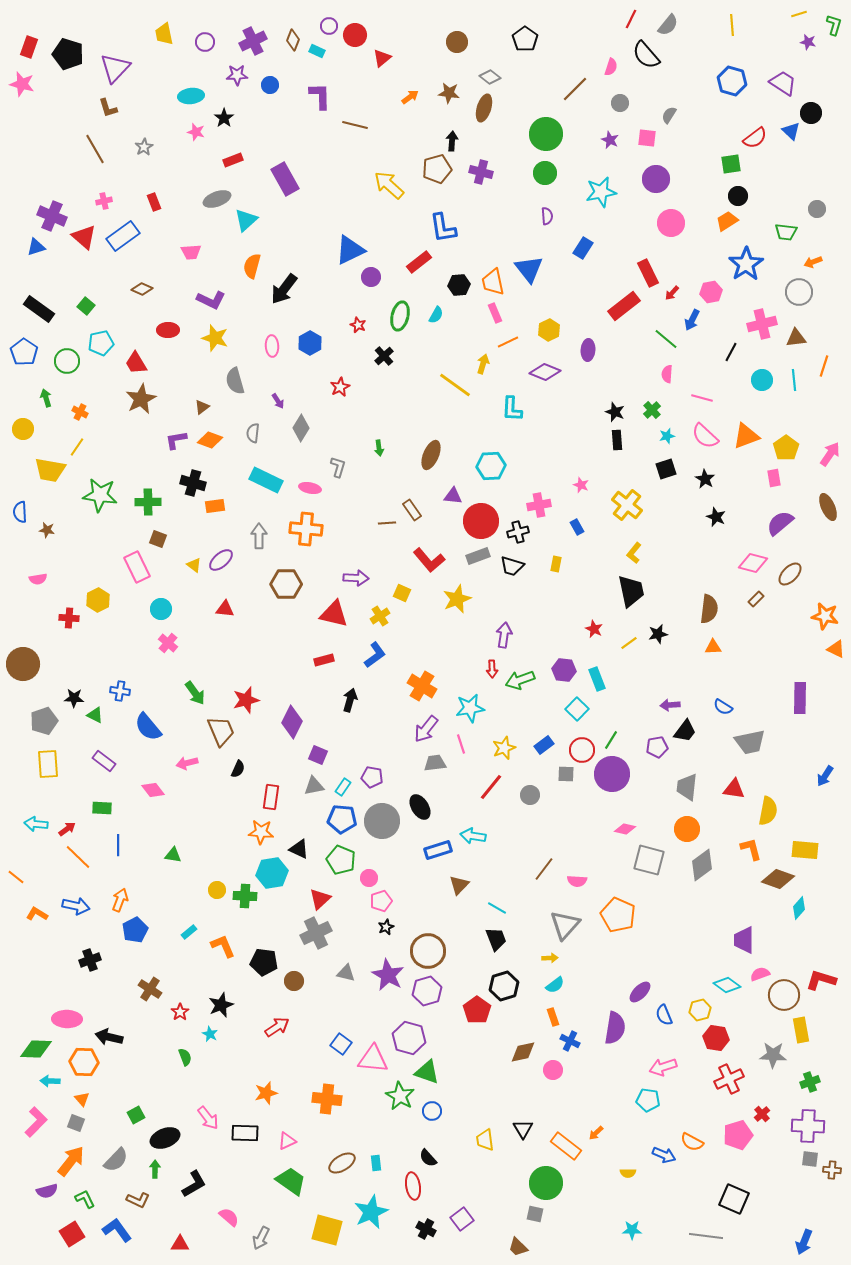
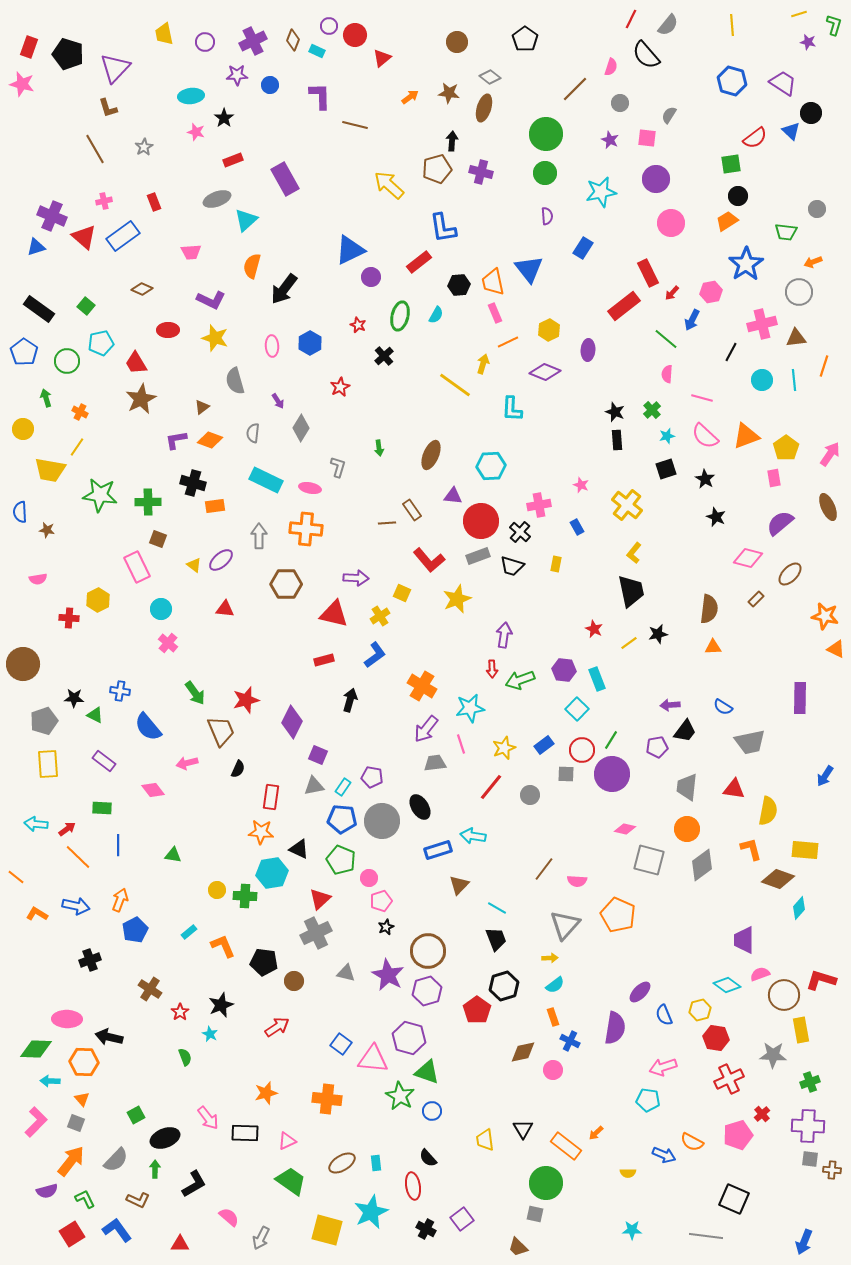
black cross at (518, 532): moved 2 px right; rotated 35 degrees counterclockwise
pink diamond at (753, 563): moved 5 px left, 5 px up
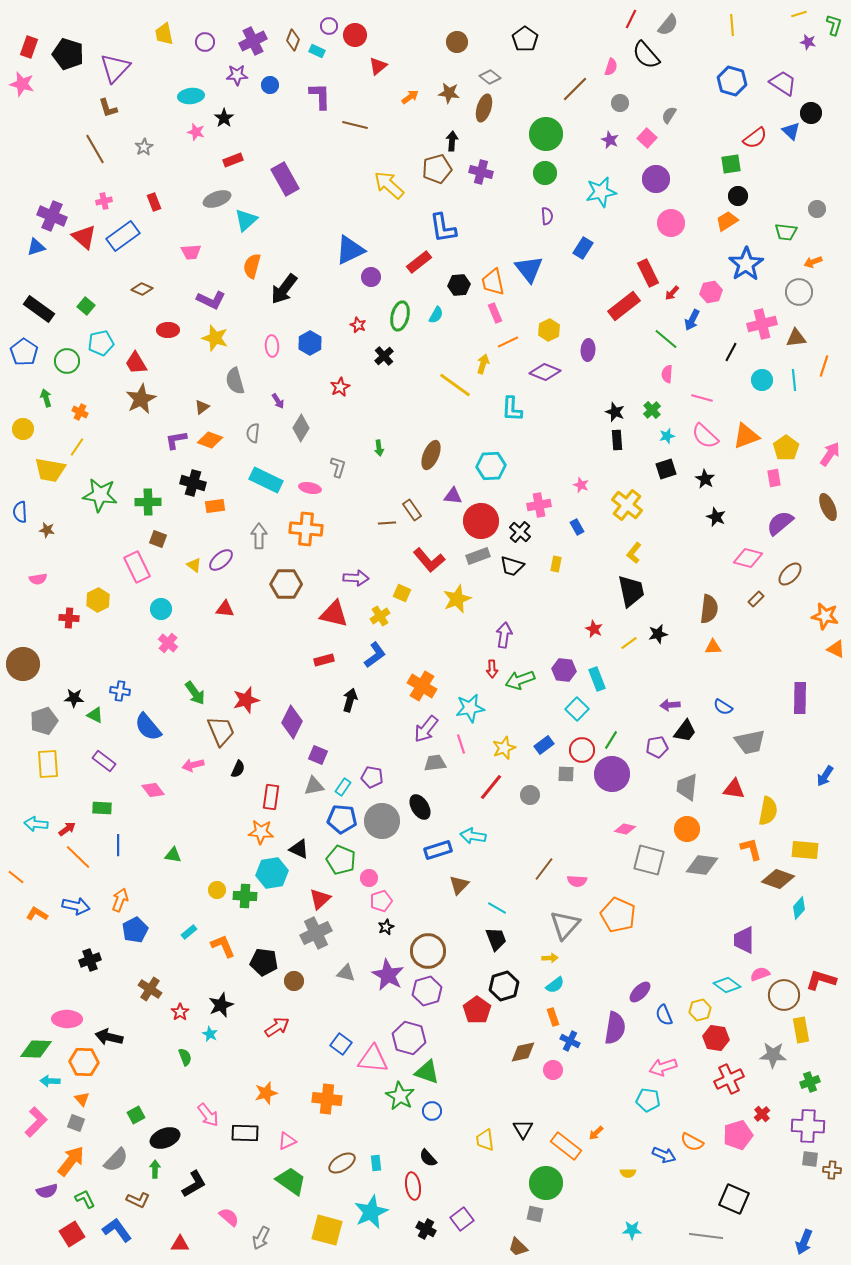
red triangle at (382, 58): moved 4 px left, 8 px down
pink square at (647, 138): rotated 36 degrees clockwise
pink arrow at (187, 763): moved 6 px right, 2 px down
gray diamond at (702, 865): rotated 44 degrees clockwise
pink arrow at (208, 1118): moved 3 px up
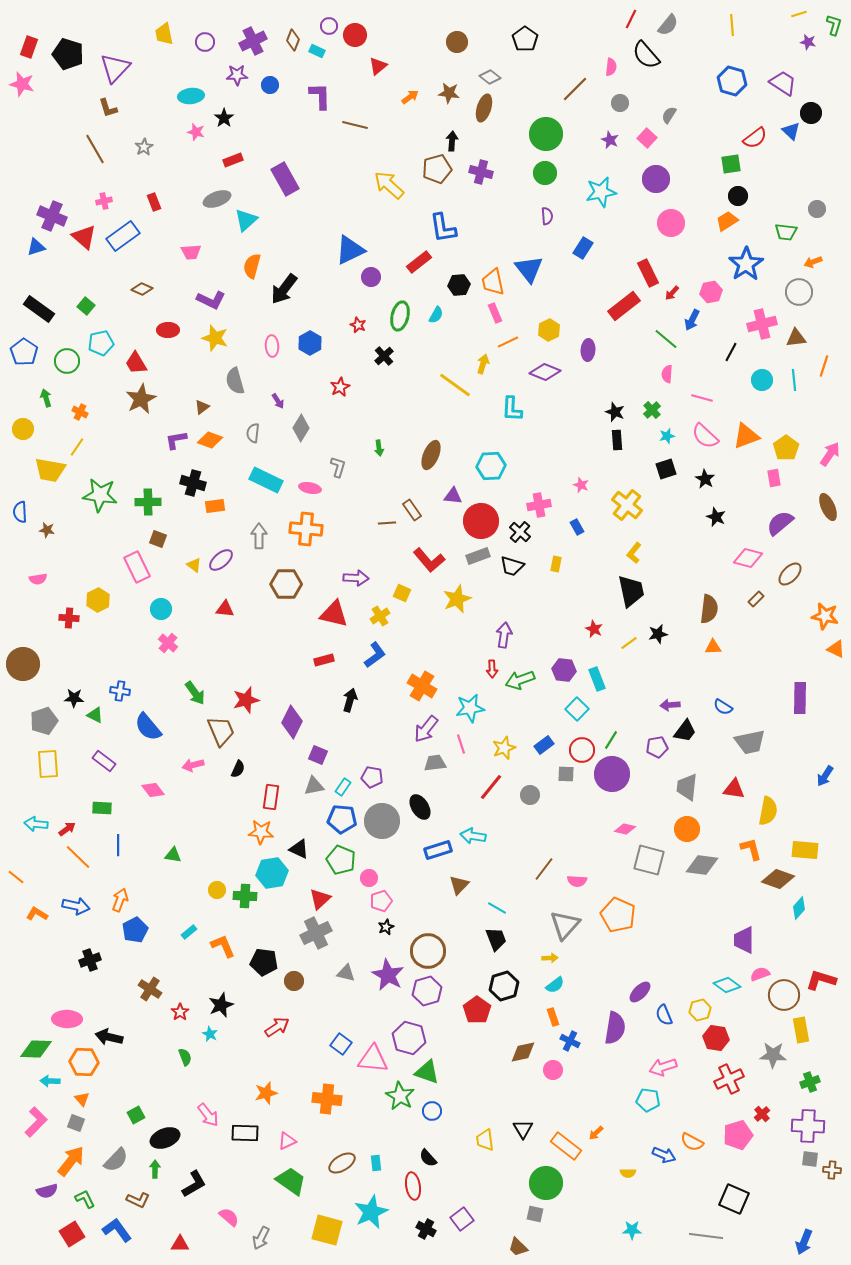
pink semicircle at (611, 67): rotated 12 degrees counterclockwise
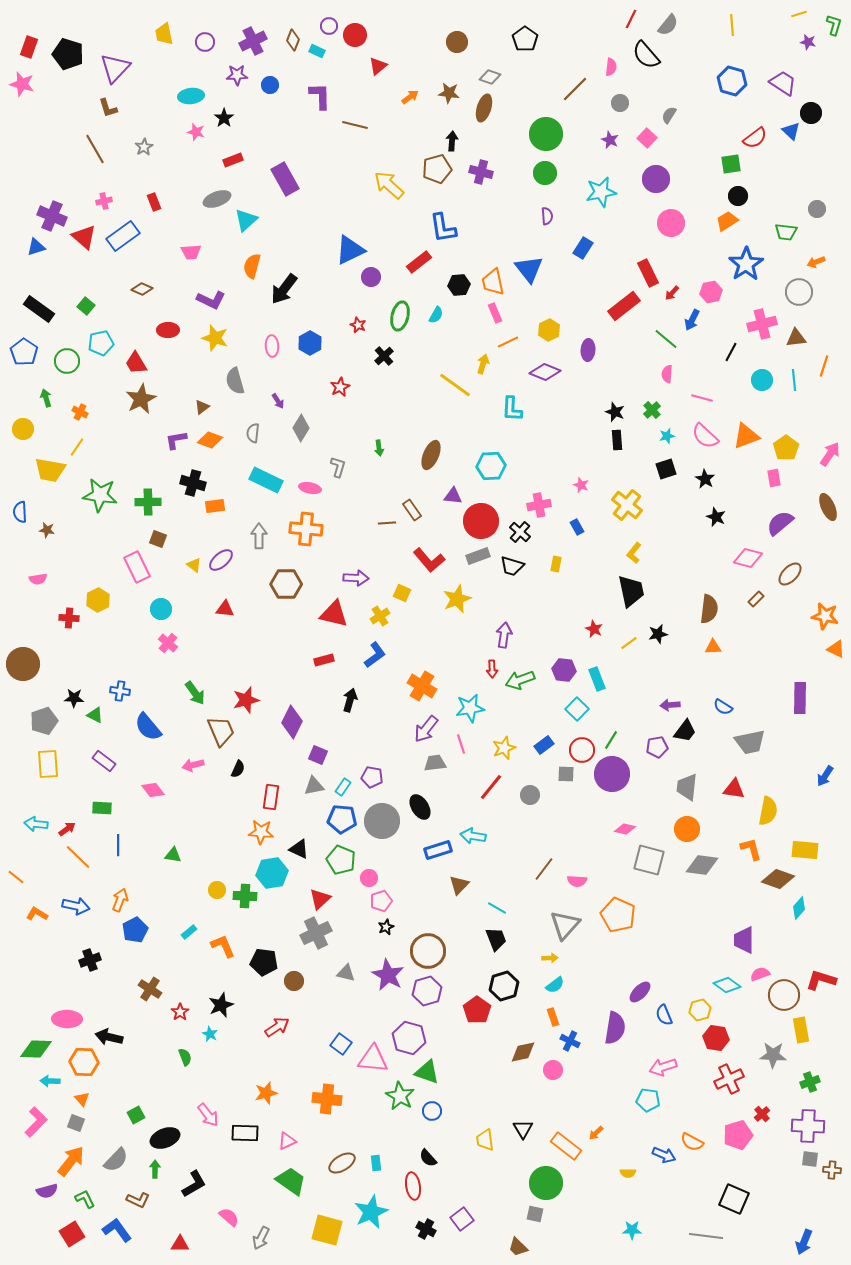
gray diamond at (490, 77): rotated 20 degrees counterclockwise
orange arrow at (813, 262): moved 3 px right
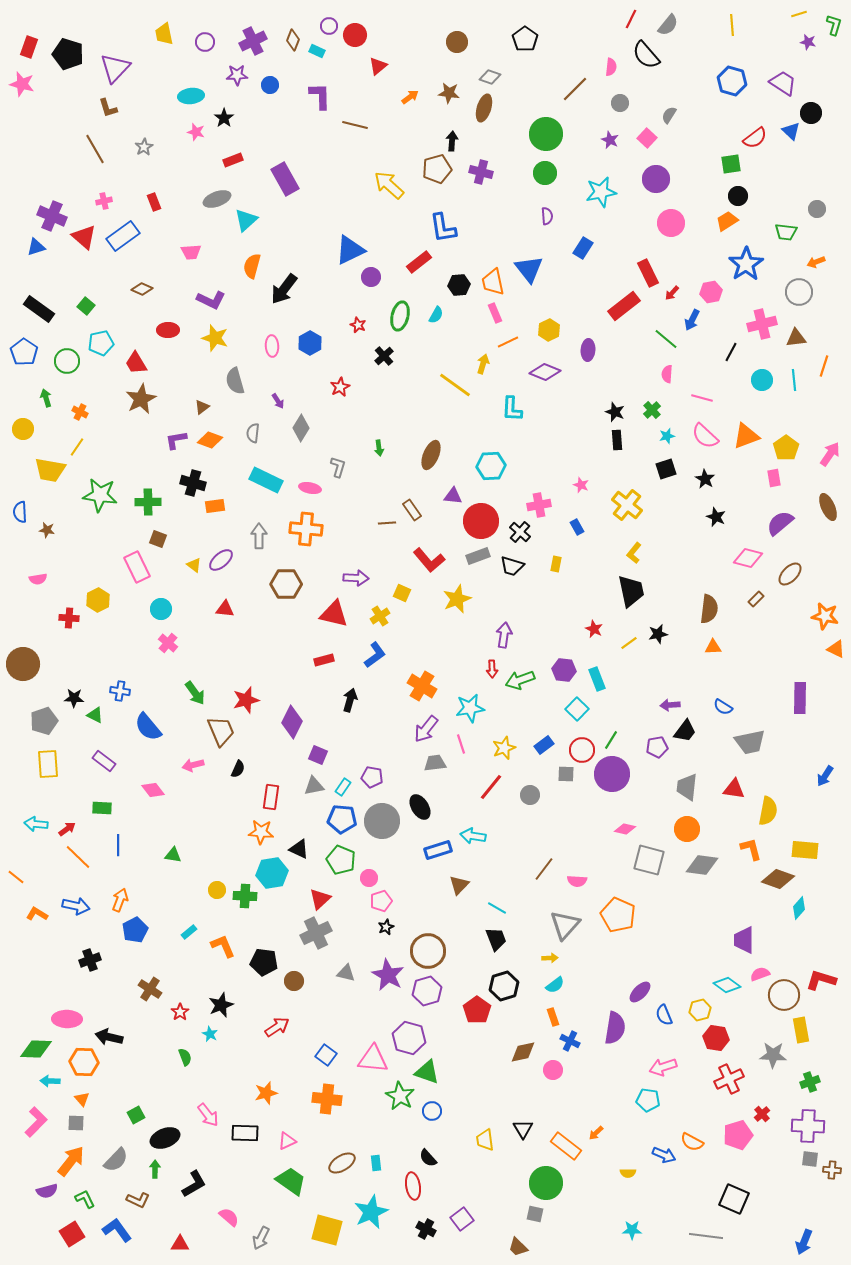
blue square at (341, 1044): moved 15 px left, 11 px down
gray square at (76, 1123): rotated 18 degrees counterclockwise
